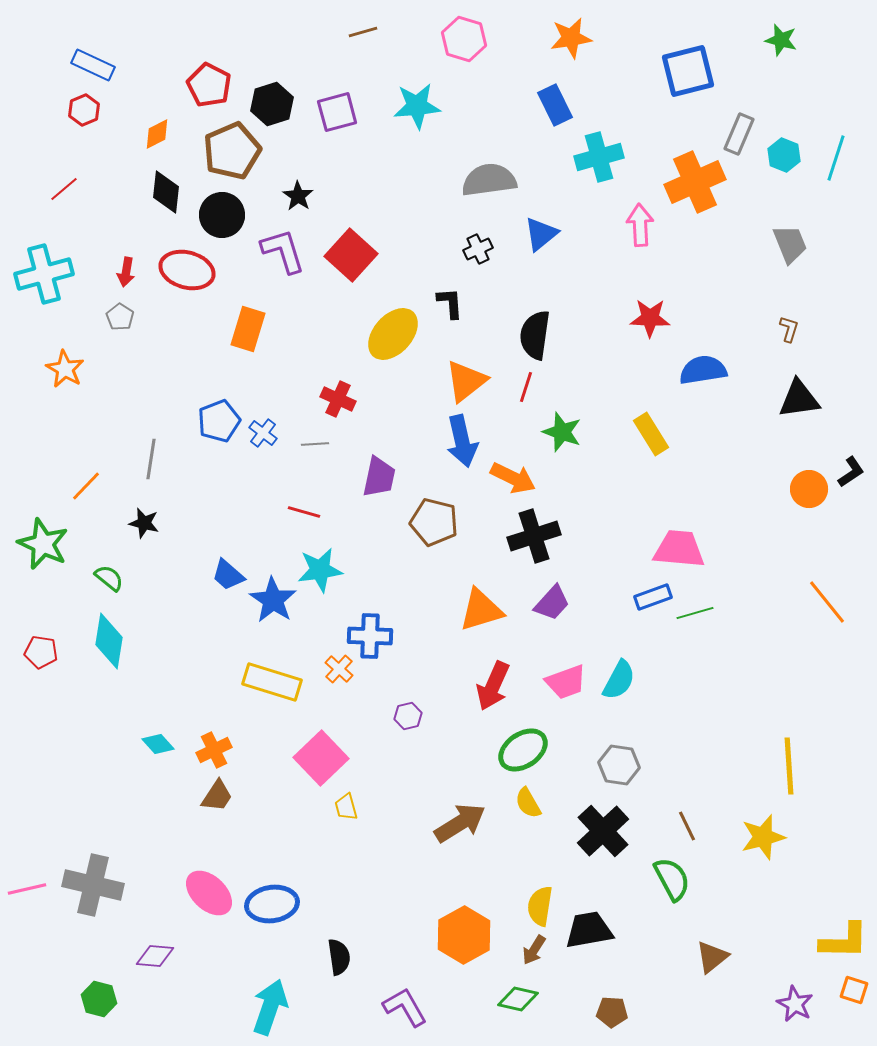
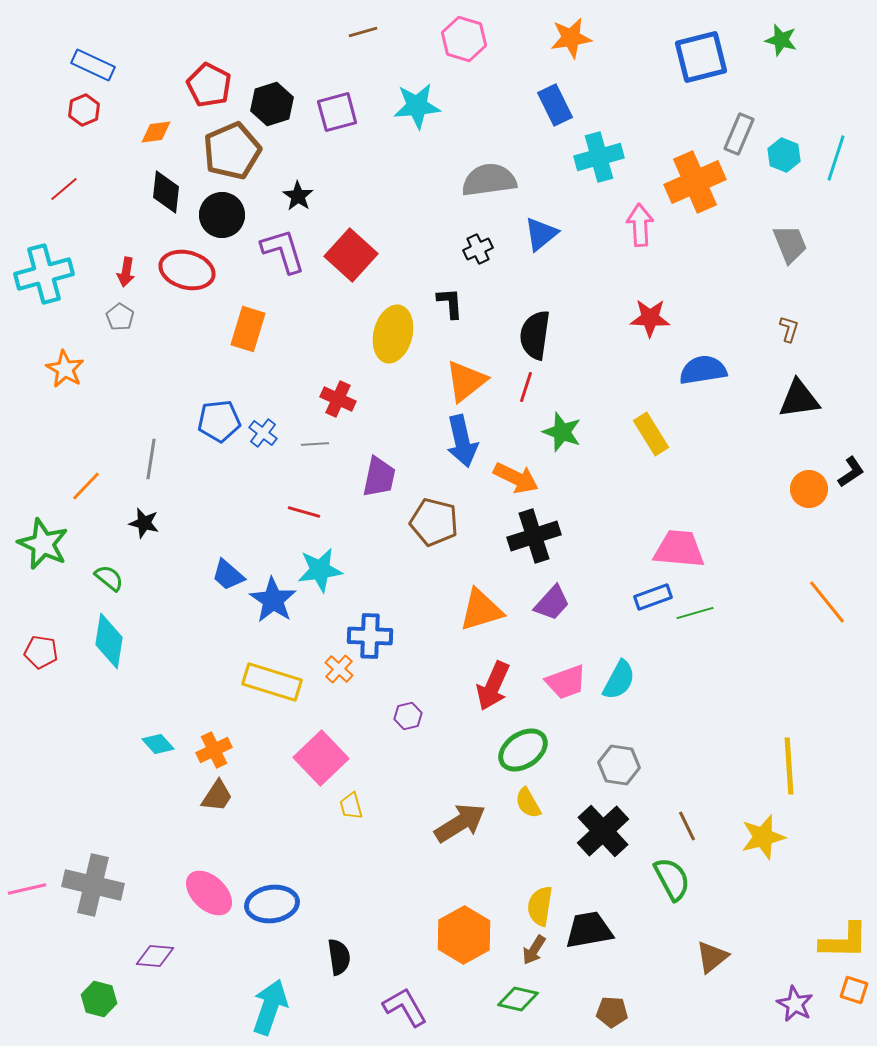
blue square at (688, 71): moved 13 px right, 14 px up
orange diamond at (157, 134): moved 1 px left, 2 px up; rotated 20 degrees clockwise
yellow ellipse at (393, 334): rotated 28 degrees counterclockwise
blue pentagon at (219, 421): rotated 15 degrees clockwise
orange arrow at (513, 478): moved 3 px right
yellow trapezoid at (346, 807): moved 5 px right, 1 px up
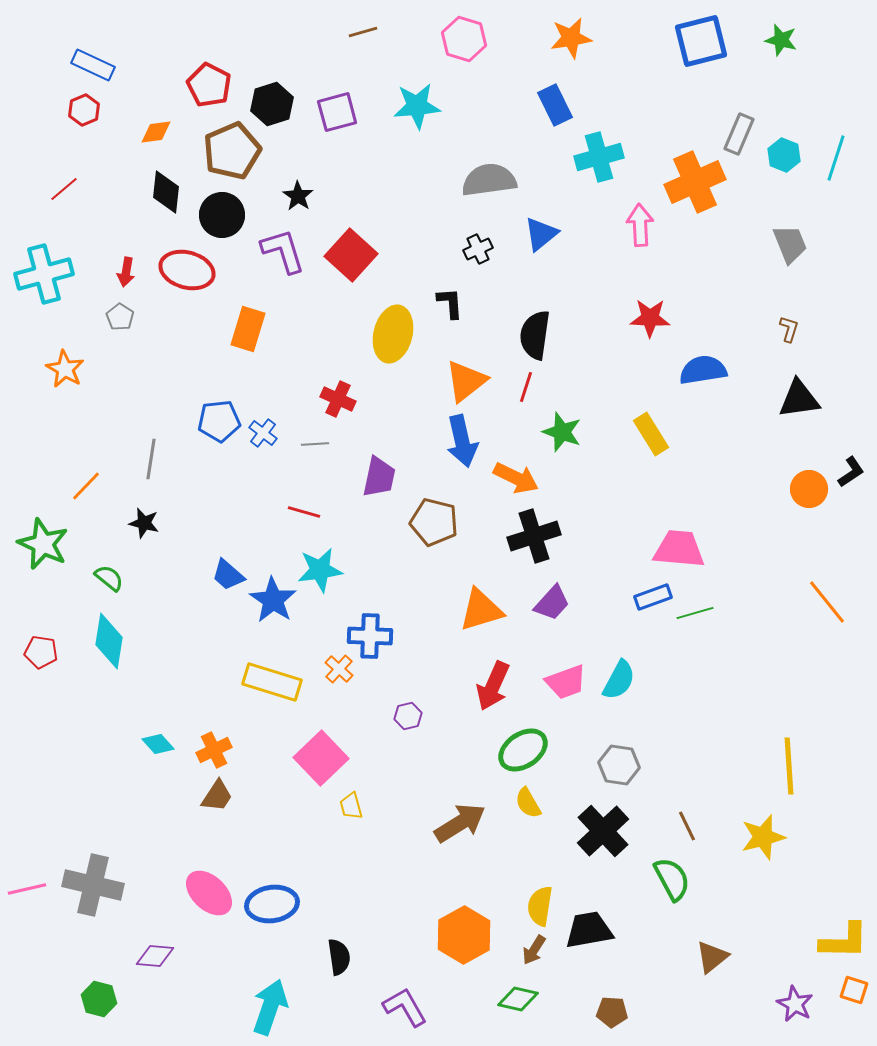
blue square at (701, 57): moved 16 px up
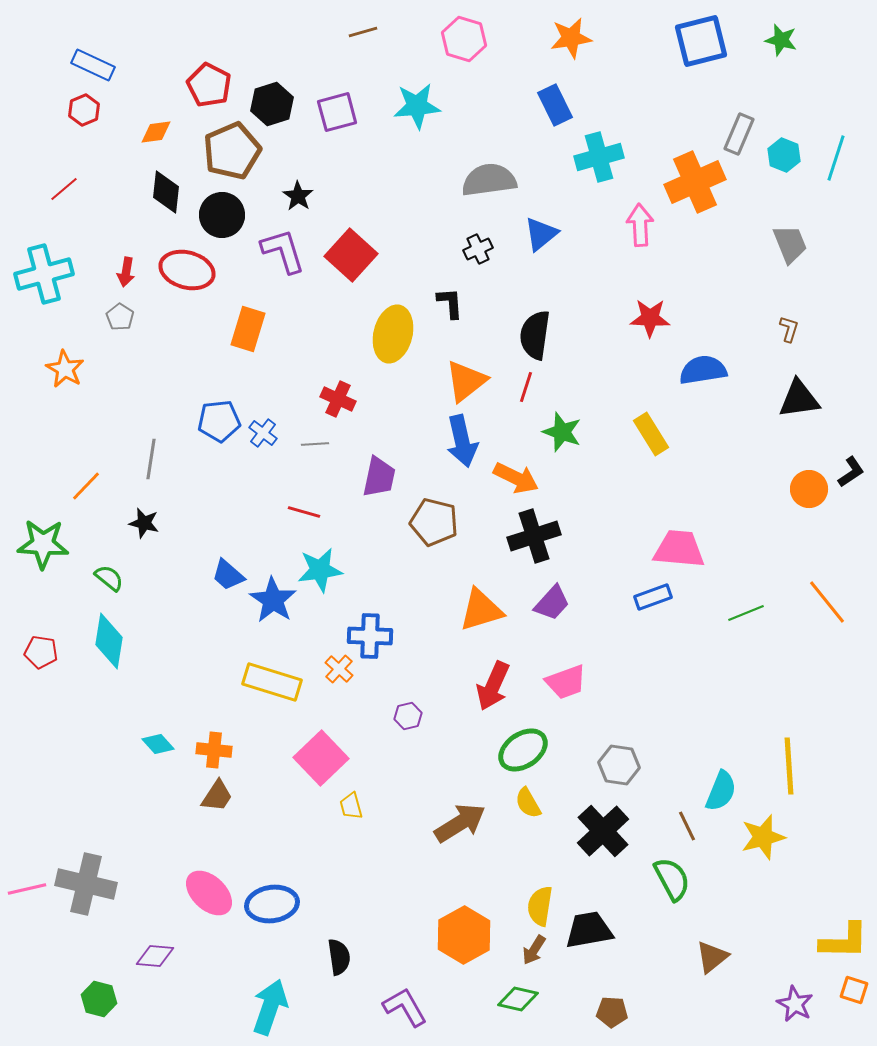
green star at (43, 544): rotated 21 degrees counterclockwise
green line at (695, 613): moved 51 px right; rotated 6 degrees counterclockwise
cyan semicircle at (619, 680): moved 102 px right, 111 px down; rotated 6 degrees counterclockwise
orange cross at (214, 750): rotated 32 degrees clockwise
gray cross at (93, 885): moved 7 px left, 1 px up
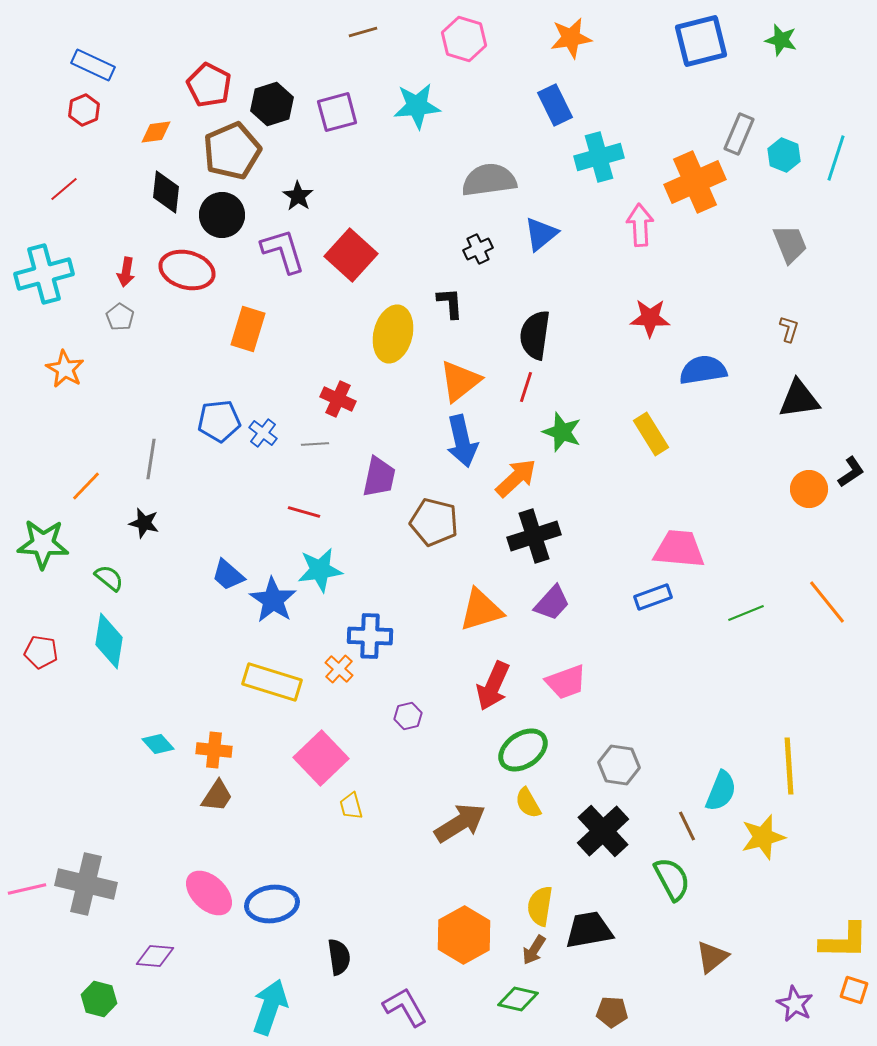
orange triangle at (466, 381): moved 6 px left
orange arrow at (516, 478): rotated 69 degrees counterclockwise
